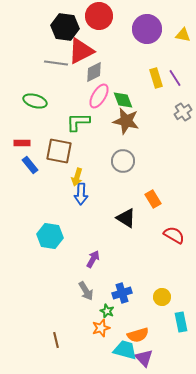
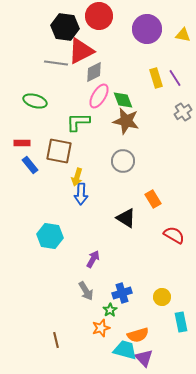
green star: moved 3 px right, 1 px up; rotated 16 degrees clockwise
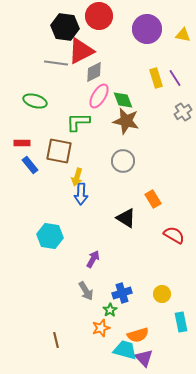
yellow circle: moved 3 px up
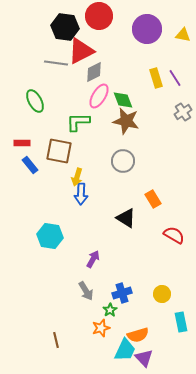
green ellipse: rotated 45 degrees clockwise
cyan trapezoid: rotated 100 degrees clockwise
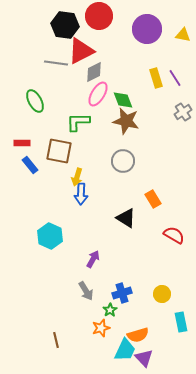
black hexagon: moved 2 px up
pink ellipse: moved 1 px left, 2 px up
cyan hexagon: rotated 15 degrees clockwise
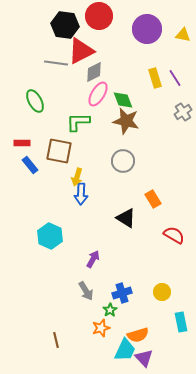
yellow rectangle: moved 1 px left
yellow circle: moved 2 px up
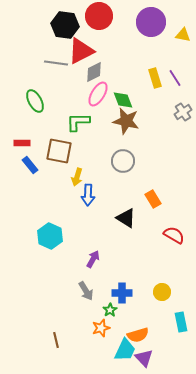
purple circle: moved 4 px right, 7 px up
blue arrow: moved 7 px right, 1 px down
blue cross: rotated 18 degrees clockwise
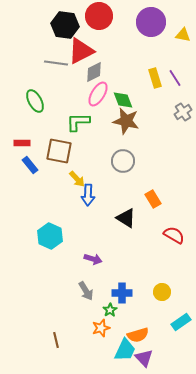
yellow arrow: moved 2 px down; rotated 60 degrees counterclockwise
purple arrow: rotated 78 degrees clockwise
cyan rectangle: rotated 66 degrees clockwise
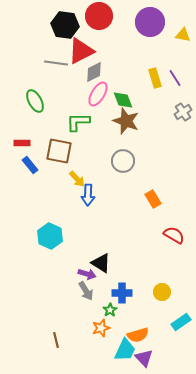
purple circle: moved 1 px left
brown star: rotated 8 degrees clockwise
black triangle: moved 25 px left, 45 px down
purple arrow: moved 6 px left, 15 px down
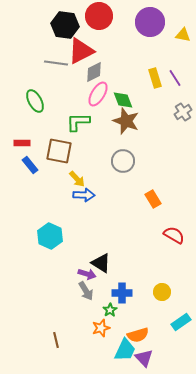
blue arrow: moved 4 px left; rotated 90 degrees counterclockwise
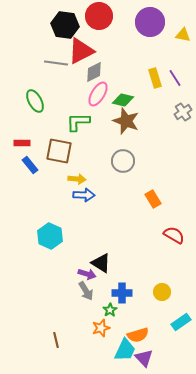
green diamond: rotated 55 degrees counterclockwise
yellow arrow: rotated 42 degrees counterclockwise
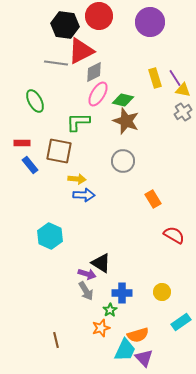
yellow triangle: moved 55 px down
